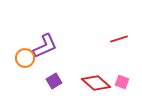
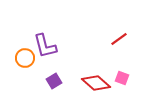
red line: rotated 18 degrees counterclockwise
purple L-shape: rotated 100 degrees clockwise
pink square: moved 4 px up
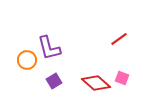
purple L-shape: moved 4 px right, 2 px down
orange circle: moved 2 px right, 2 px down
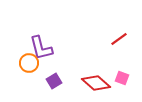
purple L-shape: moved 8 px left
orange circle: moved 2 px right, 3 px down
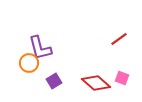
purple L-shape: moved 1 px left
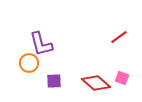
red line: moved 2 px up
purple L-shape: moved 1 px right, 4 px up
purple square: rotated 28 degrees clockwise
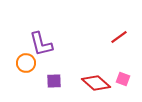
orange circle: moved 3 px left
pink square: moved 1 px right, 1 px down
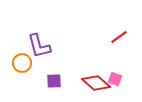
purple L-shape: moved 2 px left, 2 px down
orange circle: moved 4 px left
pink square: moved 8 px left
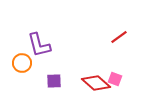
purple L-shape: moved 1 px up
